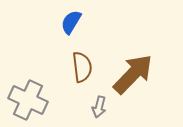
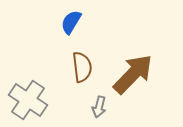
gray cross: rotated 9 degrees clockwise
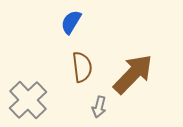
gray cross: rotated 12 degrees clockwise
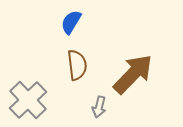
brown semicircle: moved 5 px left, 2 px up
